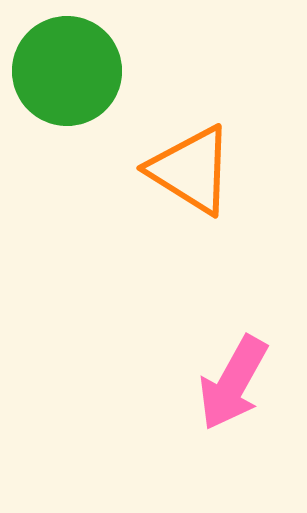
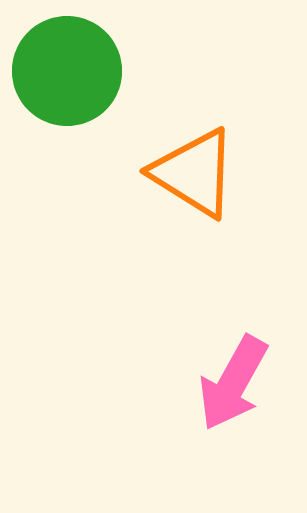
orange triangle: moved 3 px right, 3 px down
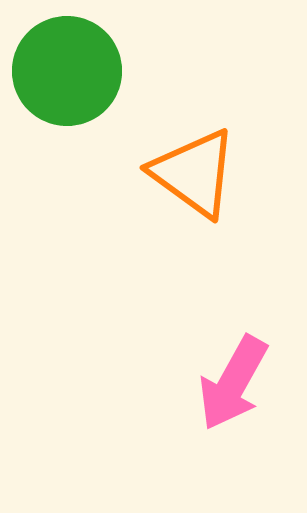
orange triangle: rotated 4 degrees clockwise
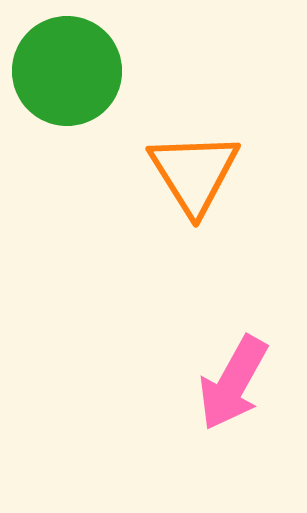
orange triangle: rotated 22 degrees clockwise
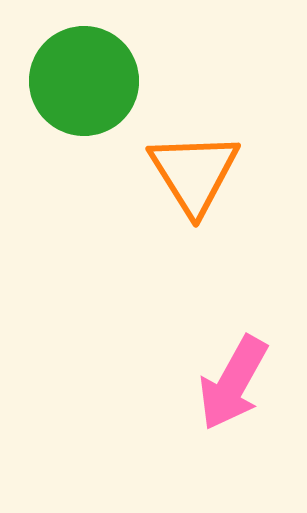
green circle: moved 17 px right, 10 px down
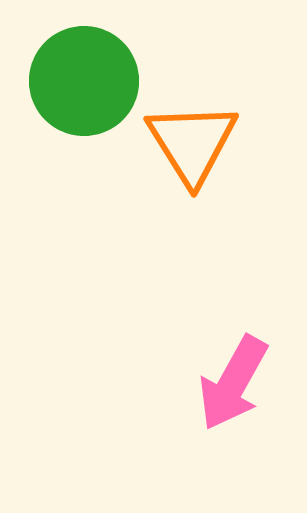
orange triangle: moved 2 px left, 30 px up
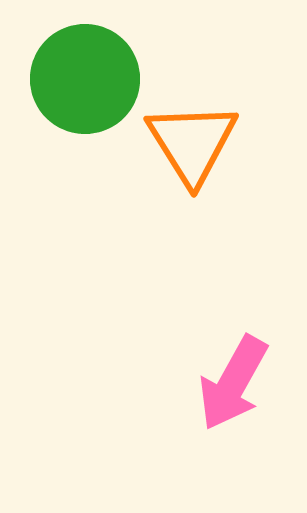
green circle: moved 1 px right, 2 px up
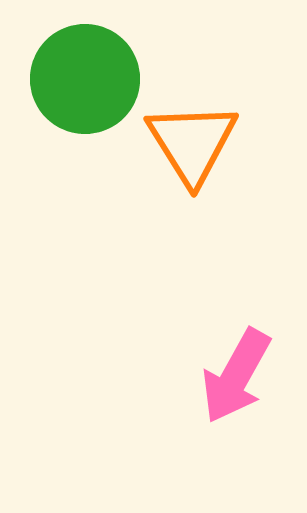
pink arrow: moved 3 px right, 7 px up
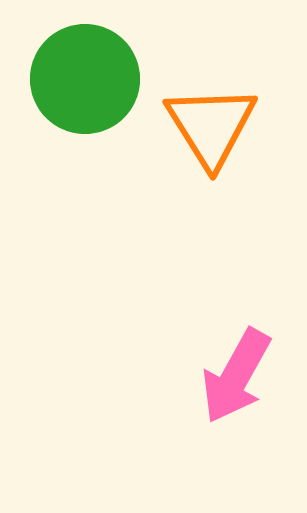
orange triangle: moved 19 px right, 17 px up
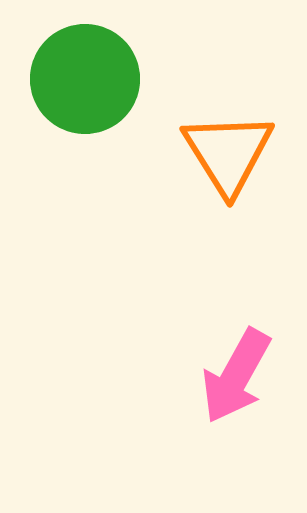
orange triangle: moved 17 px right, 27 px down
